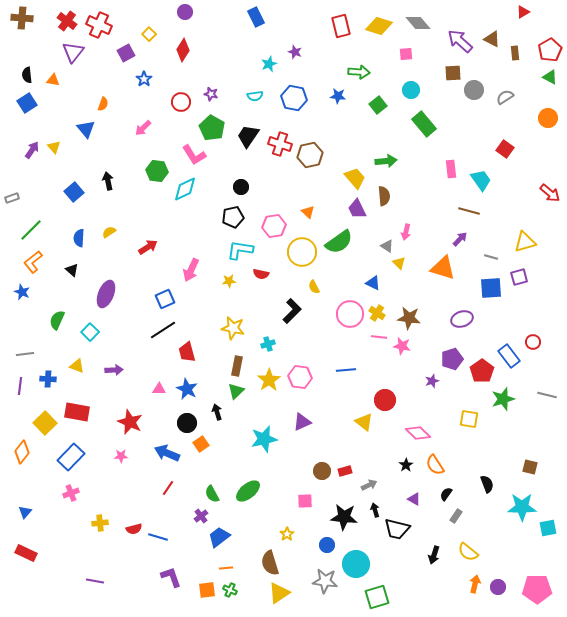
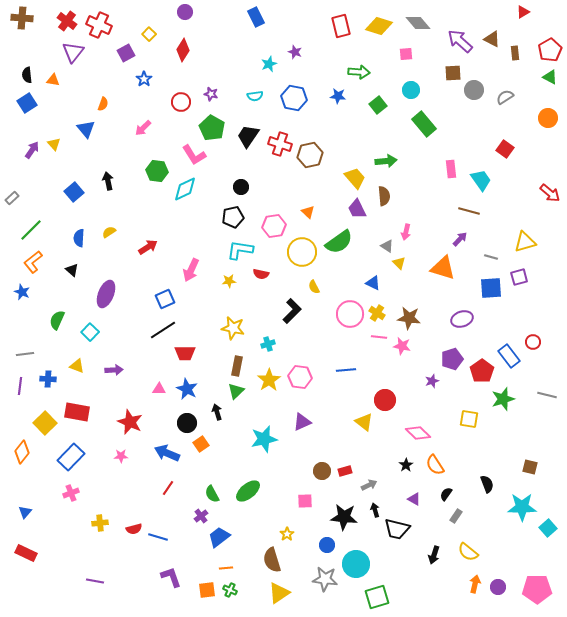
yellow triangle at (54, 147): moved 3 px up
gray rectangle at (12, 198): rotated 24 degrees counterclockwise
red trapezoid at (187, 352): moved 2 px left, 1 px down; rotated 75 degrees counterclockwise
cyan square at (548, 528): rotated 30 degrees counterclockwise
brown semicircle at (270, 563): moved 2 px right, 3 px up
gray star at (325, 581): moved 2 px up
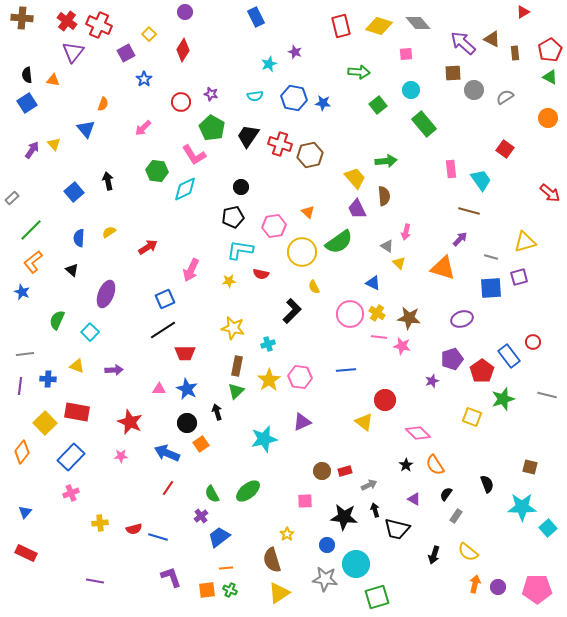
purple arrow at (460, 41): moved 3 px right, 2 px down
blue star at (338, 96): moved 15 px left, 7 px down
yellow square at (469, 419): moved 3 px right, 2 px up; rotated 12 degrees clockwise
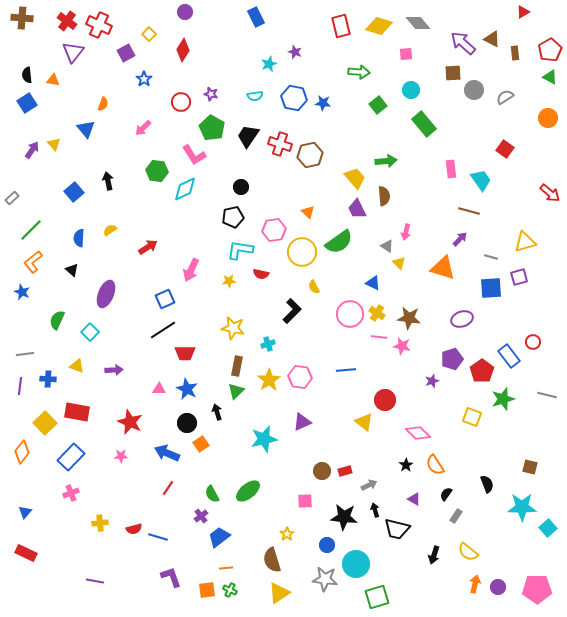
pink hexagon at (274, 226): moved 4 px down
yellow semicircle at (109, 232): moved 1 px right, 2 px up
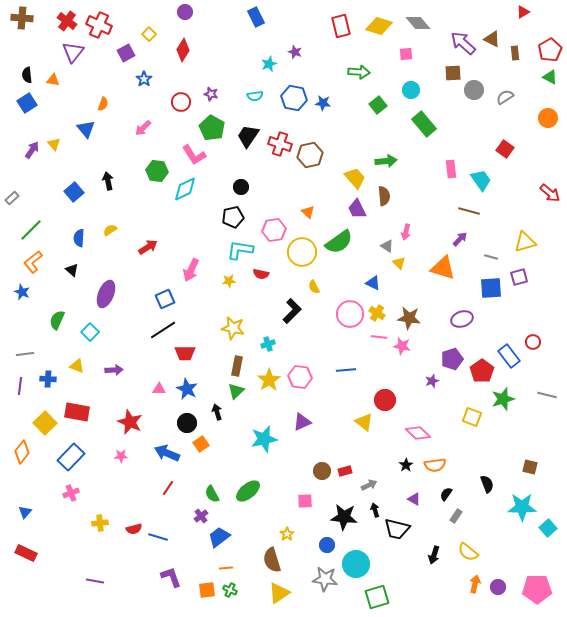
orange semicircle at (435, 465): rotated 65 degrees counterclockwise
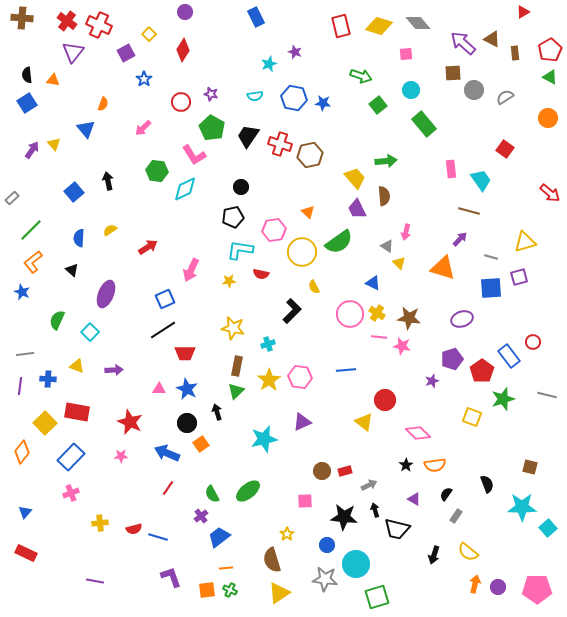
green arrow at (359, 72): moved 2 px right, 4 px down; rotated 15 degrees clockwise
